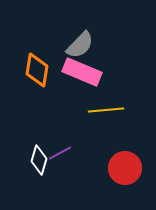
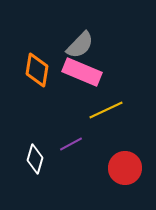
yellow line: rotated 20 degrees counterclockwise
purple line: moved 11 px right, 9 px up
white diamond: moved 4 px left, 1 px up
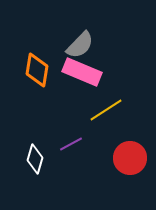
yellow line: rotated 8 degrees counterclockwise
red circle: moved 5 px right, 10 px up
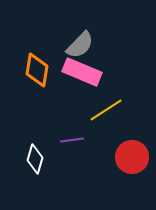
purple line: moved 1 px right, 4 px up; rotated 20 degrees clockwise
red circle: moved 2 px right, 1 px up
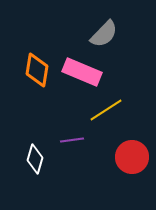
gray semicircle: moved 24 px right, 11 px up
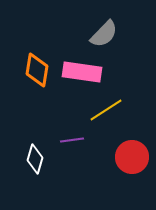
pink rectangle: rotated 15 degrees counterclockwise
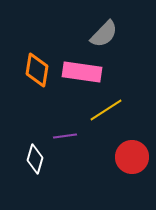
purple line: moved 7 px left, 4 px up
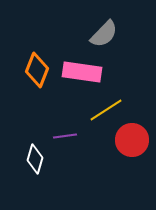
orange diamond: rotated 12 degrees clockwise
red circle: moved 17 px up
